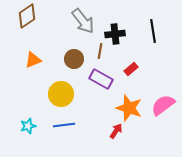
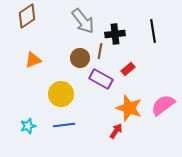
brown circle: moved 6 px right, 1 px up
red rectangle: moved 3 px left
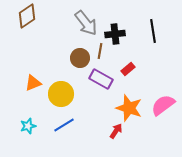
gray arrow: moved 3 px right, 2 px down
orange triangle: moved 23 px down
blue line: rotated 25 degrees counterclockwise
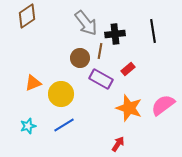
red arrow: moved 2 px right, 13 px down
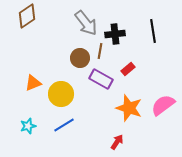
red arrow: moved 1 px left, 2 px up
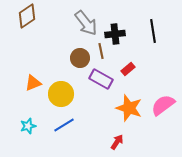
brown line: moved 1 px right; rotated 21 degrees counterclockwise
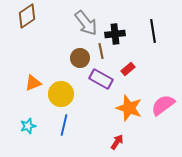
blue line: rotated 45 degrees counterclockwise
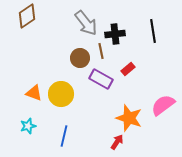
orange triangle: moved 1 px right, 10 px down; rotated 42 degrees clockwise
orange star: moved 10 px down
blue line: moved 11 px down
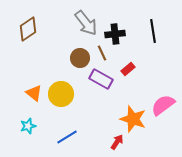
brown diamond: moved 1 px right, 13 px down
brown line: moved 1 px right, 2 px down; rotated 14 degrees counterclockwise
orange triangle: rotated 18 degrees clockwise
orange star: moved 4 px right, 1 px down
blue line: moved 3 px right, 1 px down; rotated 45 degrees clockwise
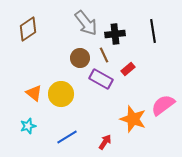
brown line: moved 2 px right, 2 px down
red arrow: moved 12 px left
